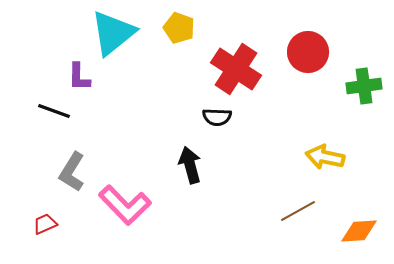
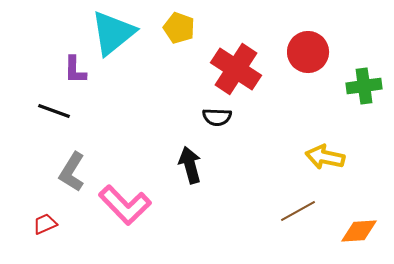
purple L-shape: moved 4 px left, 7 px up
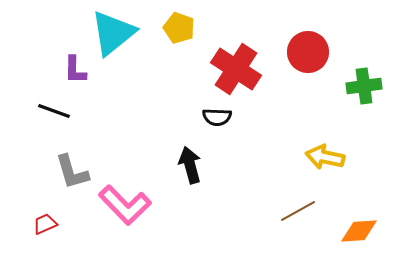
gray L-shape: rotated 48 degrees counterclockwise
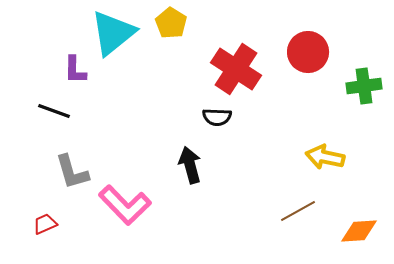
yellow pentagon: moved 8 px left, 5 px up; rotated 12 degrees clockwise
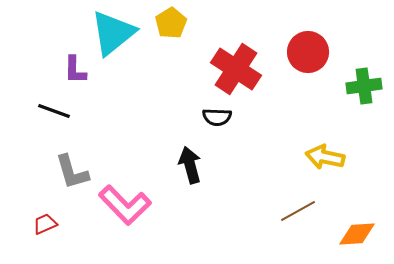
yellow pentagon: rotated 8 degrees clockwise
orange diamond: moved 2 px left, 3 px down
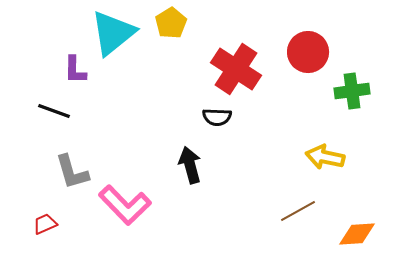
green cross: moved 12 px left, 5 px down
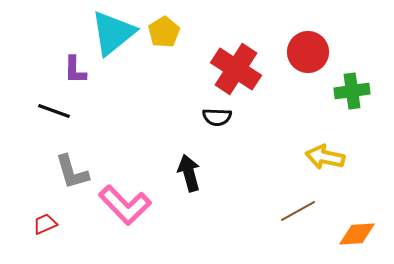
yellow pentagon: moved 7 px left, 9 px down
black arrow: moved 1 px left, 8 px down
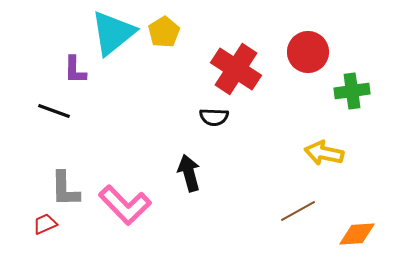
black semicircle: moved 3 px left
yellow arrow: moved 1 px left, 4 px up
gray L-shape: moved 7 px left, 17 px down; rotated 15 degrees clockwise
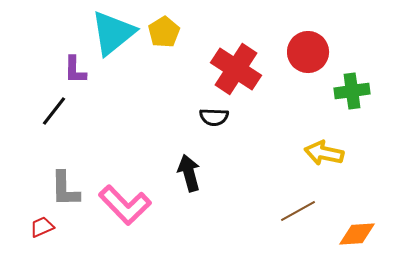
black line: rotated 72 degrees counterclockwise
red trapezoid: moved 3 px left, 3 px down
